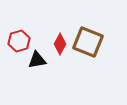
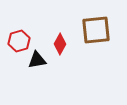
brown square: moved 8 px right, 12 px up; rotated 28 degrees counterclockwise
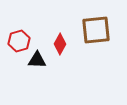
black triangle: rotated 12 degrees clockwise
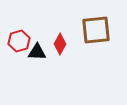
black triangle: moved 8 px up
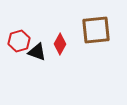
black triangle: rotated 18 degrees clockwise
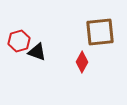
brown square: moved 4 px right, 2 px down
red diamond: moved 22 px right, 18 px down
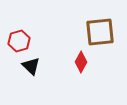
black triangle: moved 6 px left, 14 px down; rotated 24 degrees clockwise
red diamond: moved 1 px left
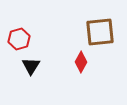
red hexagon: moved 2 px up
black triangle: rotated 18 degrees clockwise
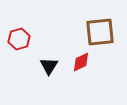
red diamond: rotated 35 degrees clockwise
black triangle: moved 18 px right
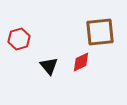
black triangle: rotated 12 degrees counterclockwise
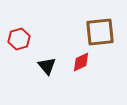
black triangle: moved 2 px left
